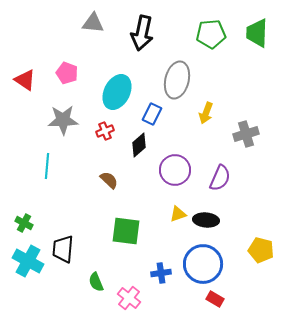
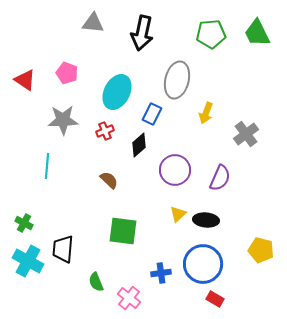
green trapezoid: rotated 28 degrees counterclockwise
gray cross: rotated 20 degrees counterclockwise
yellow triangle: rotated 24 degrees counterclockwise
green square: moved 3 px left
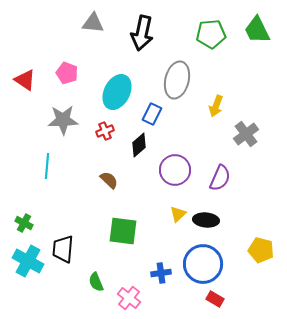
green trapezoid: moved 3 px up
yellow arrow: moved 10 px right, 7 px up
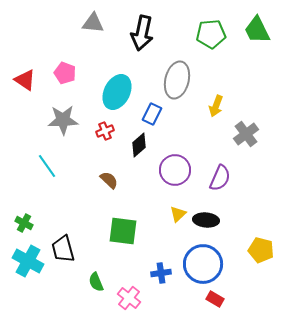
pink pentagon: moved 2 px left
cyan line: rotated 40 degrees counterclockwise
black trapezoid: rotated 20 degrees counterclockwise
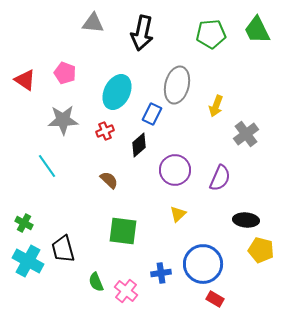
gray ellipse: moved 5 px down
black ellipse: moved 40 px right
pink cross: moved 3 px left, 7 px up
